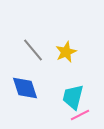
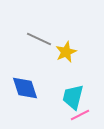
gray line: moved 6 px right, 11 px up; rotated 25 degrees counterclockwise
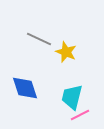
yellow star: rotated 25 degrees counterclockwise
cyan trapezoid: moved 1 px left
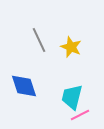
gray line: moved 1 px down; rotated 40 degrees clockwise
yellow star: moved 5 px right, 5 px up
blue diamond: moved 1 px left, 2 px up
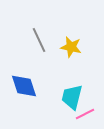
yellow star: rotated 10 degrees counterclockwise
pink line: moved 5 px right, 1 px up
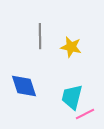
gray line: moved 1 px right, 4 px up; rotated 25 degrees clockwise
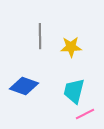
yellow star: rotated 15 degrees counterclockwise
blue diamond: rotated 52 degrees counterclockwise
cyan trapezoid: moved 2 px right, 6 px up
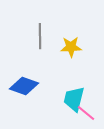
cyan trapezoid: moved 8 px down
pink line: moved 1 px right, 1 px up; rotated 66 degrees clockwise
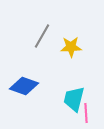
gray line: moved 2 px right; rotated 30 degrees clockwise
pink line: rotated 48 degrees clockwise
